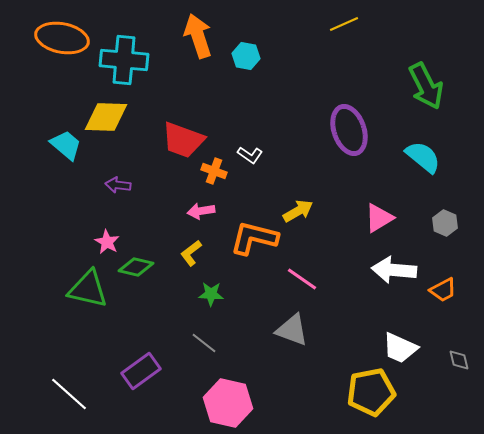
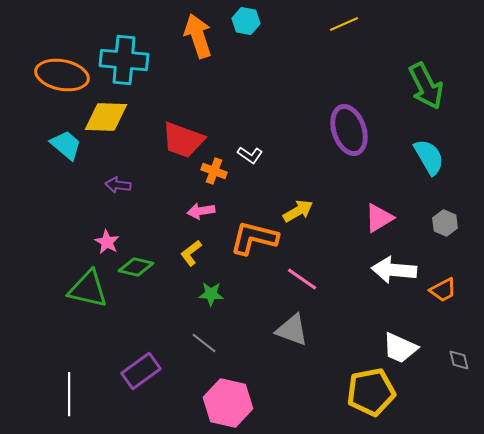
orange ellipse: moved 37 px down
cyan hexagon: moved 35 px up
cyan semicircle: moved 6 px right; rotated 21 degrees clockwise
white line: rotated 48 degrees clockwise
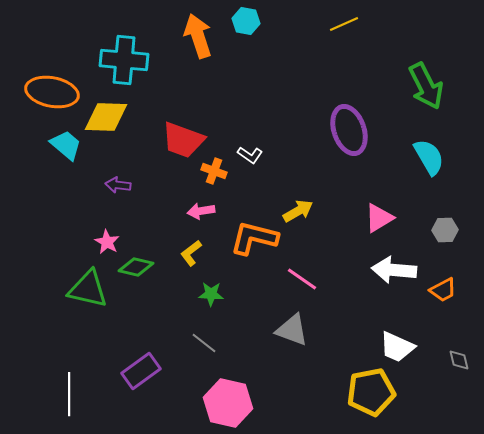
orange ellipse: moved 10 px left, 17 px down
gray hexagon: moved 7 px down; rotated 25 degrees counterclockwise
white trapezoid: moved 3 px left, 1 px up
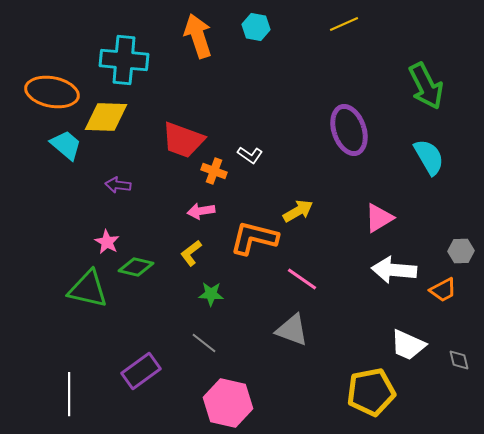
cyan hexagon: moved 10 px right, 6 px down
gray hexagon: moved 16 px right, 21 px down
white trapezoid: moved 11 px right, 2 px up
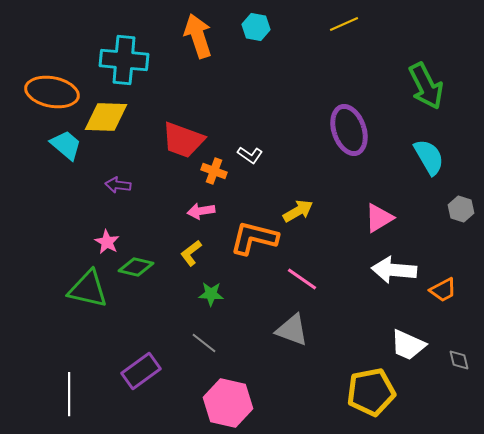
gray hexagon: moved 42 px up; rotated 20 degrees clockwise
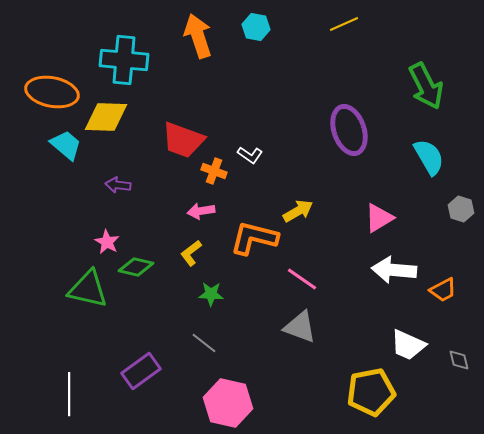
gray triangle: moved 8 px right, 3 px up
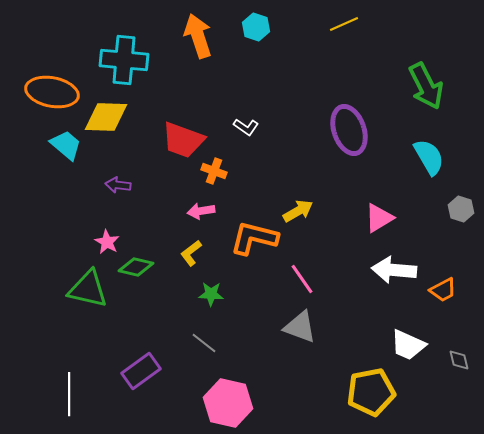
cyan hexagon: rotated 8 degrees clockwise
white L-shape: moved 4 px left, 28 px up
pink line: rotated 20 degrees clockwise
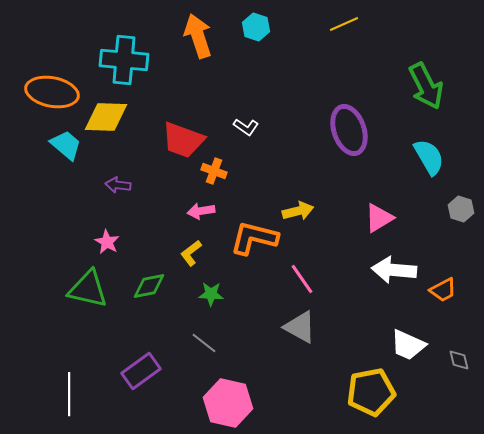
yellow arrow: rotated 16 degrees clockwise
green diamond: moved 13 px right, 19 px down; rotated 24 degrees counterclockwise
gray triangle: rotated 9 degrees clockwise
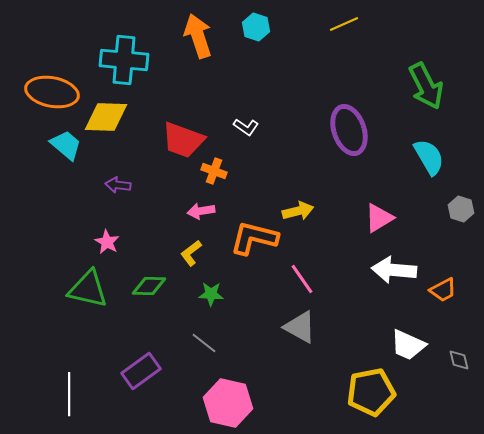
green diamond: rotated 12 degrees clockwise
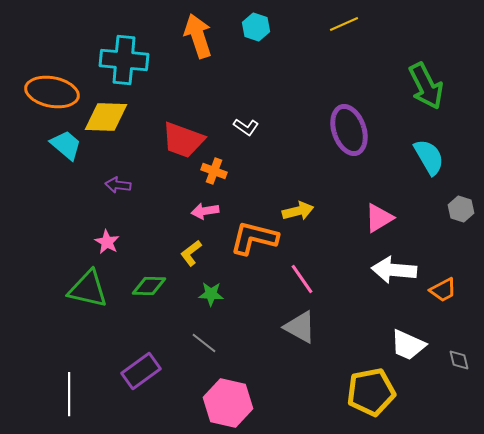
pink arrow: moved 4 px right
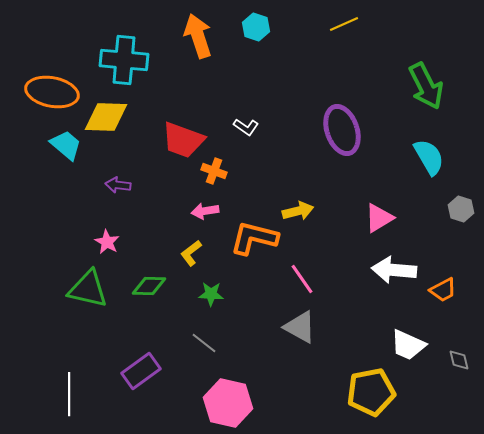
purple ellipse: moved 7 px left
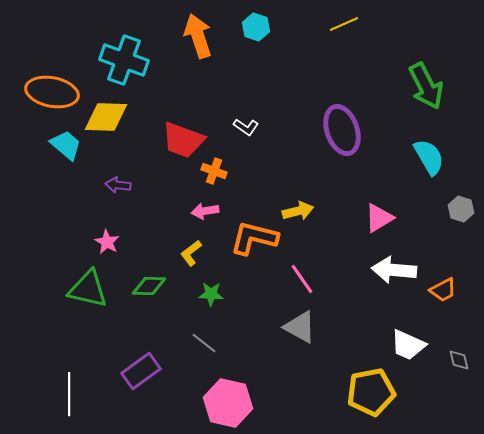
cyan cross: rotated 15 degrees clockwise
